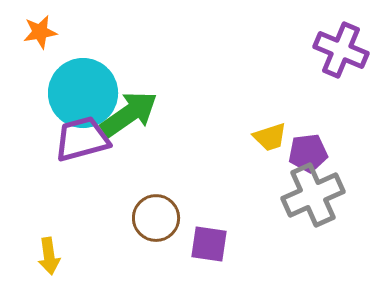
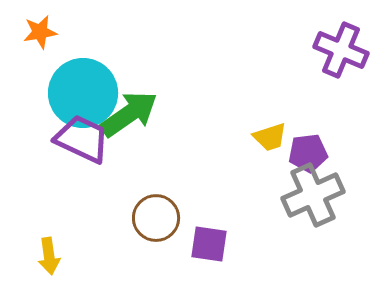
purple trapezoid: rotated 40 degrees clockwise
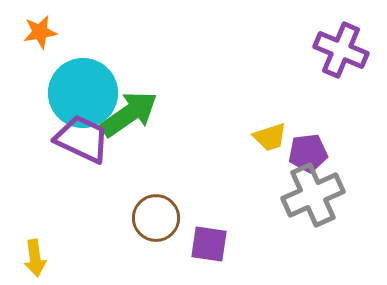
yellow arrow: moved 14 px left, 2 px down
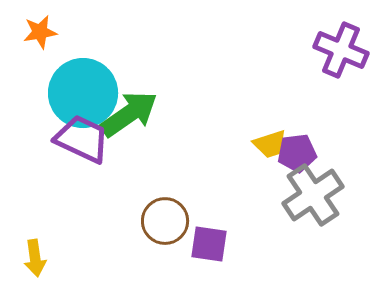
yellow trapezoid: moved 7 px down
purple pentagon: moved 11 px left
gray cross: rotated 10 degrees counterclockwise
brown circle: moved 9 px right, 3 px down
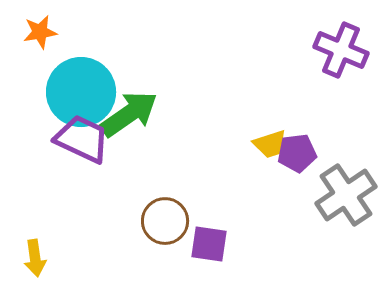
cyan circle: moved 2 px left, 1 px up
gray cross: moved 33 px right
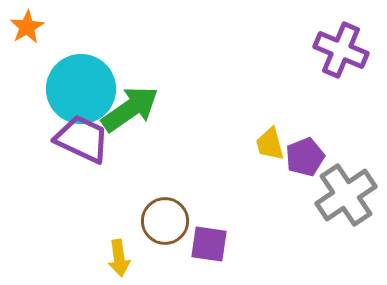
orange star: moved 13 px left, 5 px up; rotated 20 degrees counterclockwise
cyan circle: moved 3 px up
green arrow: moved 1 px right, 5 px up
yellow trapezoid: rotated 93 degrees clockwise
purple pentagon: moved 8 px right, 4 px down; rotated 15 degrees counterclockwise
yellow arrow: moved 84 px right
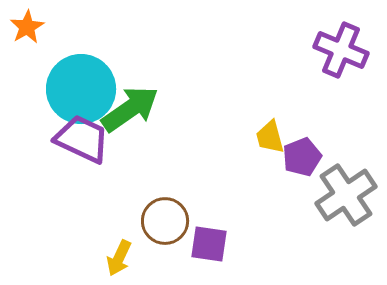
yellow trapezoid: moved 7 px up
purple pentagon: moved 3 px left
yellow arrow: rotated 33 degrees clockwise
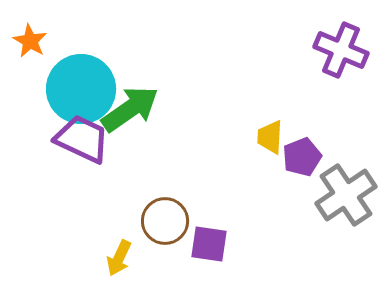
orange star: moved 3 px right, 14 px down; rotated 12 degrees counterclockwise
yellow trapezoid: rotated 18 degrees clockwise
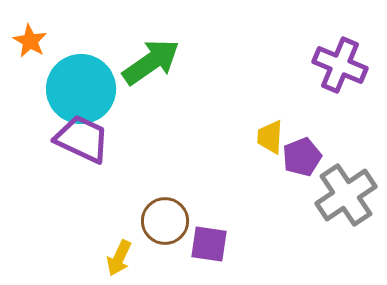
purple cross: moved 1 px left, 15 px down
green arrow: moved 21 px right, 47 px up
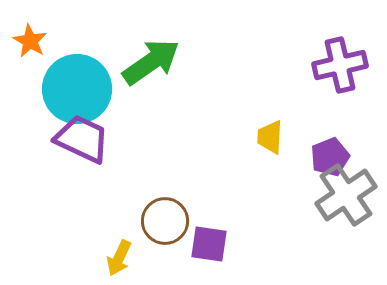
purple cross: rotated 36 degrees counterclockwise
cyan circle: moved 4 px left
purple pentagon: moved 28 px right
